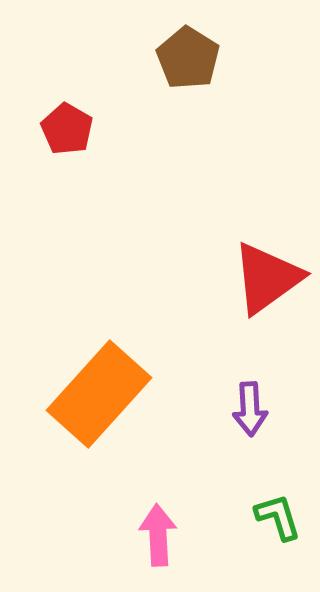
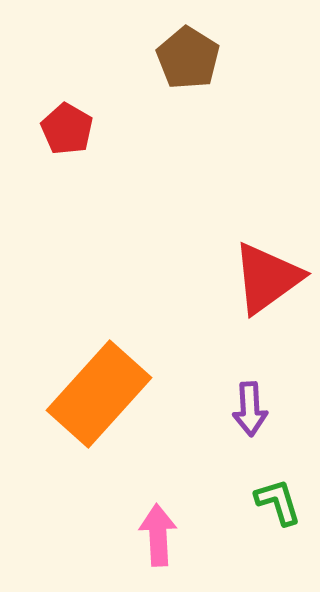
green L-shape: moved 15 px up
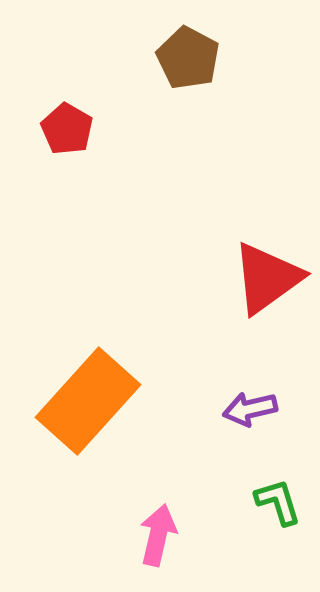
brown pentagon: rotated 4 degrees counterclockwise
orange rectangle: moved 11 px left, 7 px down
purple arrow: rotated 80 degrees clockwise
pink arrow: rotated 16 degrees clockwise
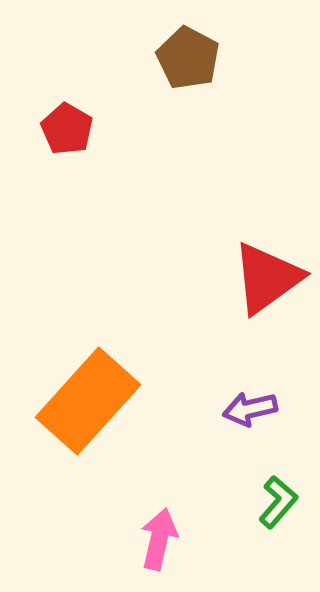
green L-shape: rotated 58 degrees clockwise
pink arrow: moved 1 px right, 4 px down
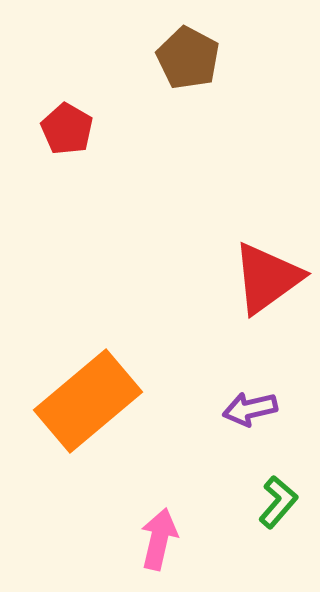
orange rectangle: rotated 8 degrees clockwise
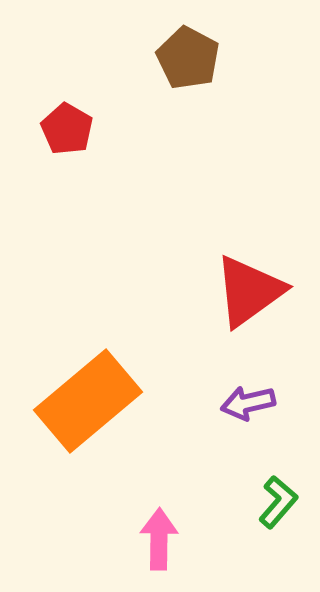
red triangle: moved 18 px left, 13 px down
purple arrow: moved 2 px left, 6 px up
pink arrow: rotated 12 degrees counterclockwise
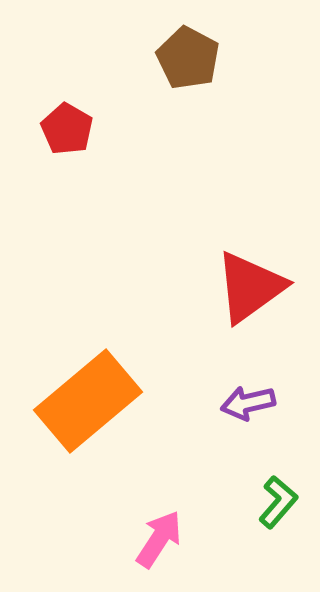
red triangle: moved 1 px right, 4 px up
pink arrow: rotated 32 degrees clockwise
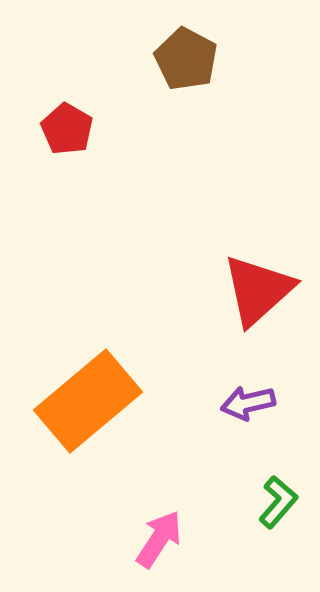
brown pentagon: moved 2 px left, 1 px down
red triangle: moved 8 px right, 3 px down; rotated 6 degrees counterclockwise
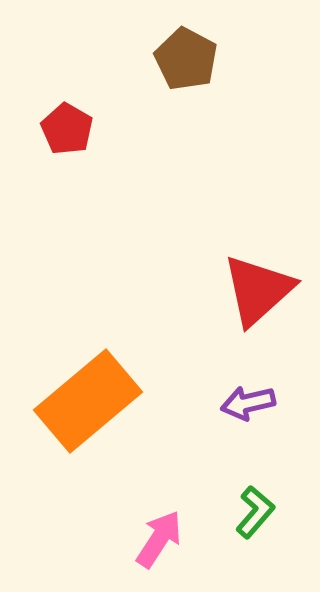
green L-shape: moved 23 px left, 10 px down
